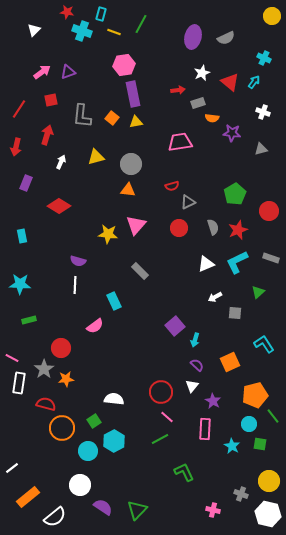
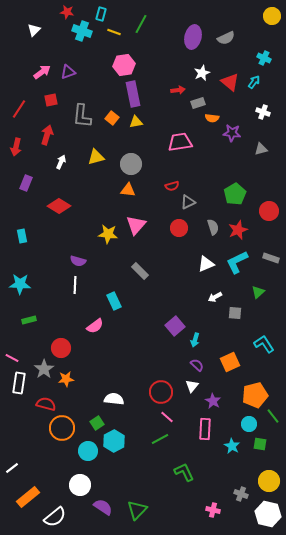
green square at (94, 421): moved 3 px right, 2 px down
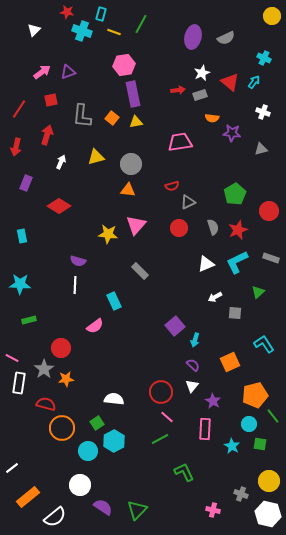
gray rectangle at (198, 103): moved 2 px right, 8 px up
purple semicircle at (197, 365): moved 4 px left
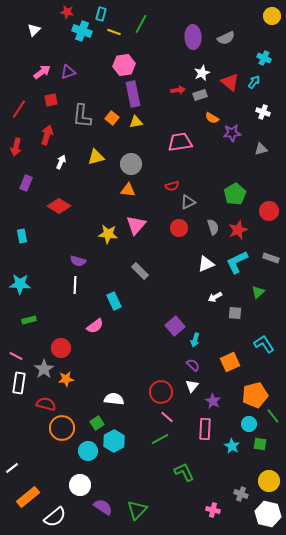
purple ellipse at (193, 37): rotated 15 degrees counterclockwise
orange semicircle at (212, 118): rotated 24 degrees clockwise
purple star at (232, 133): rotated 12 degrees counterclockwise
pink line at (12, 358): moved 4 px right, 2 px up
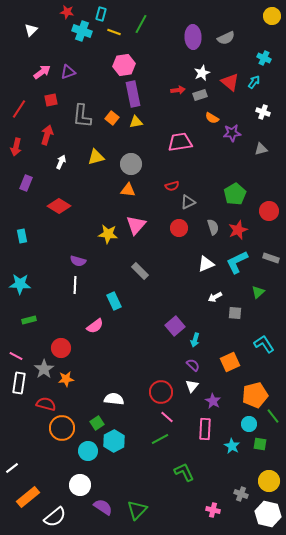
white triangle at (34, 30): moved 3 px left
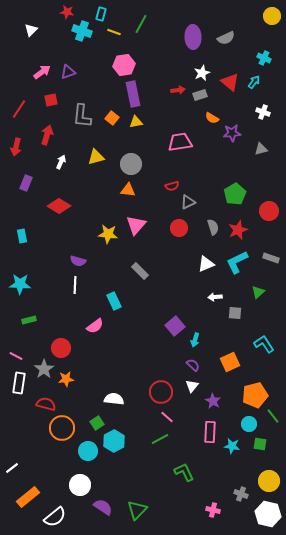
white arrow at (215, 297): rotated 24 degrees clockwise
pink rectangle at (205, 429): moved 5 px right, 3 px down
cyan star at (232, 446): rotated 21 degrees counterclockwise
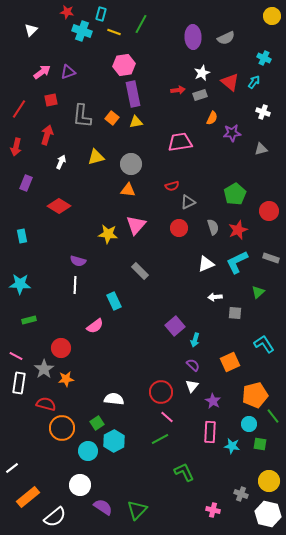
orange semicircle at (212, 118): rotated 96 degrees counterclockwise
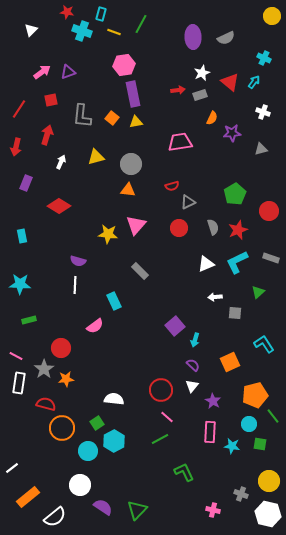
red circle at (161, 392): moved 2 px up
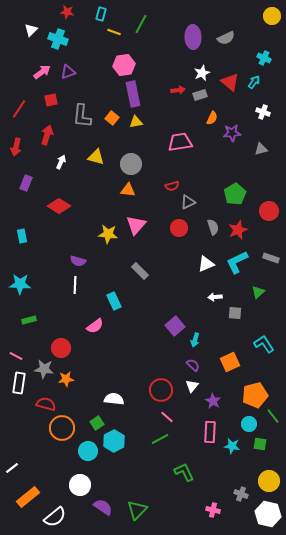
cyan cross at (82, 31): moved 24 px left, 8 px down
yellow triangle at (96, 157): rotated 30 degrees clockwise
gray star at (44, 369): rotated 30 degrees counterclockwise
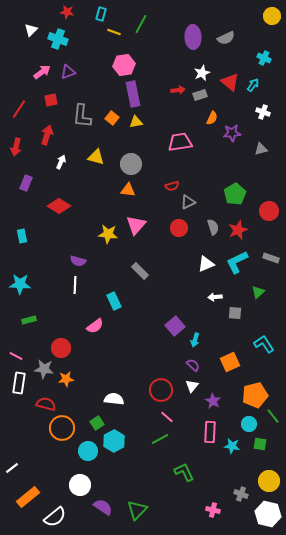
cyan arrow at (254, 82): moved 1 px left, 3 px down
